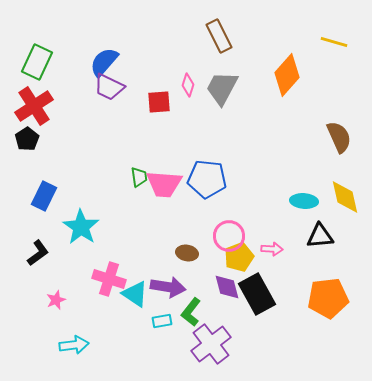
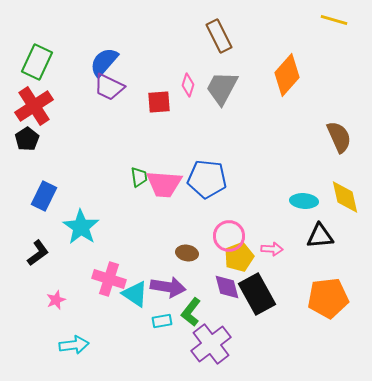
yellow line: moved 22 px up
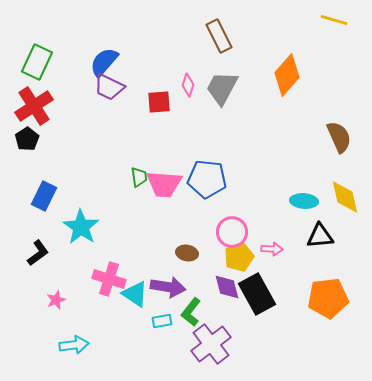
pink circle: moved 3 px right, 4 px up
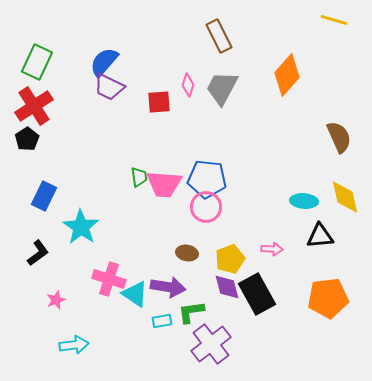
pink circle: moved 26 px left, 25 px up
yellow pentagon: moved 9 px left, 2 px down
green L-shape: rotated 44 degrees clockwise
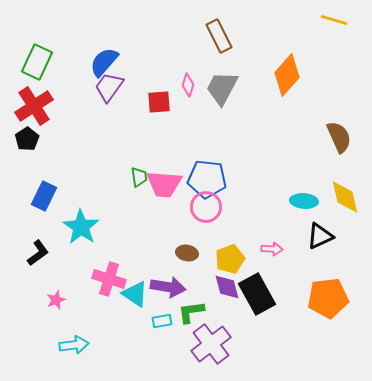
purple trapezoid: rotated 100 degrees clockwise
black triangle: rotated 20 degrees counterclockwise
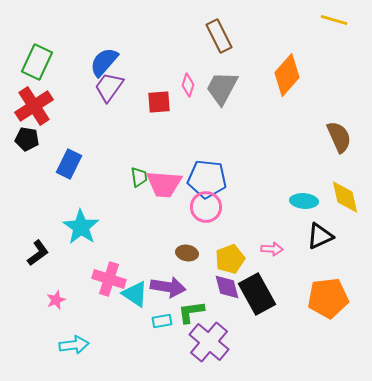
black pentagon: rotated 30 degrees counterclockwise
blue rectangle: moved 25 px right, 32 px up
purple cross: moved 2 px left, 2 px up; rotated 12 degrees counterclockwise
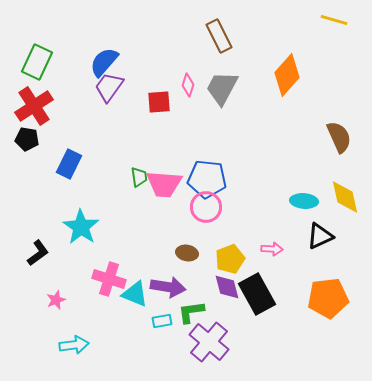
cyan triangle: rotated 12 degrees counterclockwise
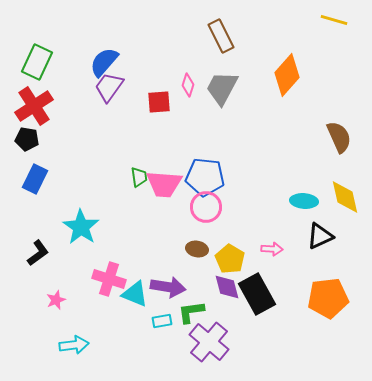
brown rectangle: moved 2 px right
blue rectangle: moved 34 px left, 15 px down
blue pentagon: moved 2 px left, 2 px up
brown ellipse: moved 10 px right, 4 px up
yellow pentagon: rotated 20 degrees counterclockwise
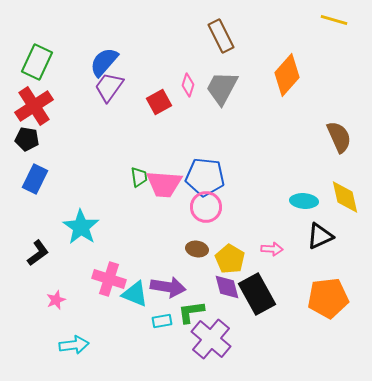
red square: rotated 25 degrees counterclockwise
purple cross: moved 2 px right, 3 px up
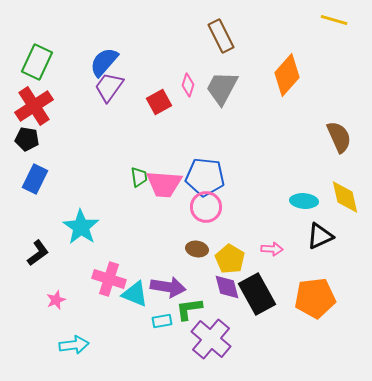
orange pentagon: moved 13 px left
green L-shape: moved 2 px left, 3 px up
